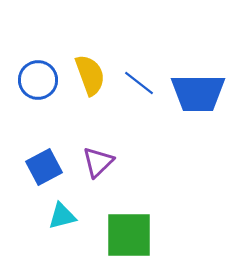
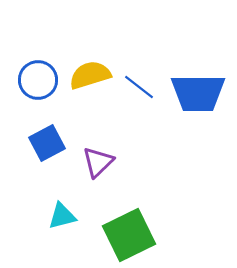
yellow semicircle: rotated 87 degrees counterclockwise
blue line: moved 4 px down
blue square: moved 3 px right, 24 px up
green square: rotated 26 degrees counterclockwise
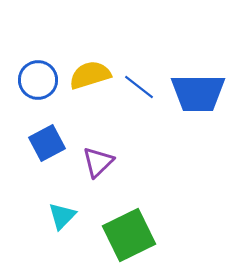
cyan triangle: rotated 32 degrees counterclockwise
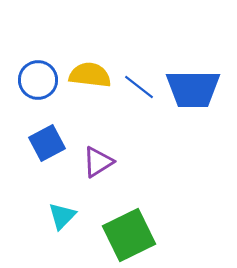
yellow semicircle: rotated 24 degrees clockwise
blue trapezoid: moved 5 px left, 4 px up
purple triangle: rotated 12 degrees clockwise
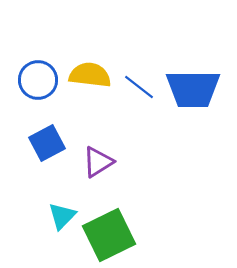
green square: moved 20 px left
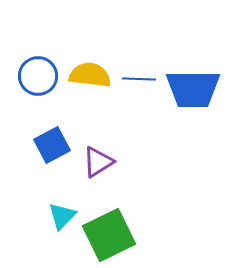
blue circle: moved 4 px up
blue line: moved 8 px up; rotated 36 degrees counterclockwise
blue square: moved 5 px right, 2 px down
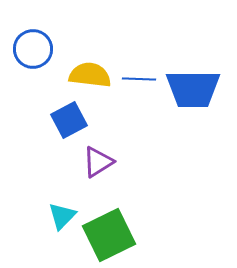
blue circle: moved 5 px left, 27 px up
blue square: moved 17 px right, 25 px up
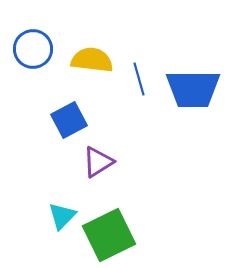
yellow semicircle: moved 2 px right, 15 px up
blue line: rotated 72 degrees clockwise
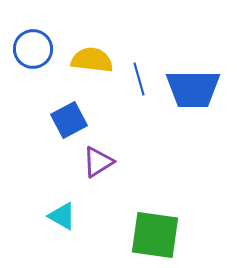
cyan triangle: rotated 44 degrees counterclockwise
green square: moved 46 px right; rotated 34 degrees clockwise
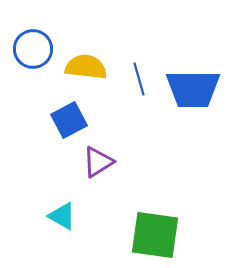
yellow semicircle: moved 6 px left, 7 px down
